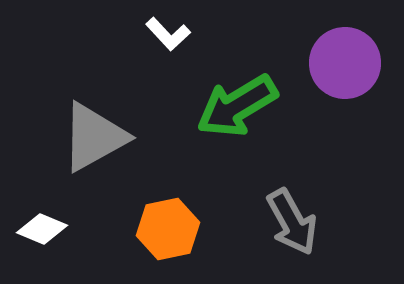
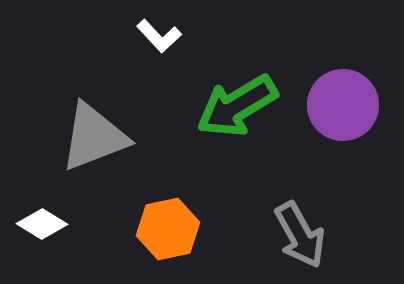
white L-shape: moved 9 px left, 2 px down
purple circle: moved 2 px left, 42 px down
gray triangle: rotated 8 degrees clockwise
gray arrow: moved 8 px right, 13 px down
white diamond: moved 5 px up; rotated 9 degrees clockwise
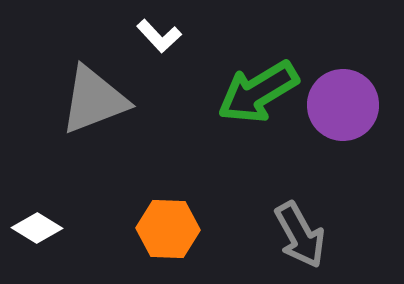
green arrow: moved 21 px right, 14 px up
gray triangle: moved 37 px up
white diamond: moved 5 px left, 4 px down
orange hexagon: rotated 14 degrees clockwise
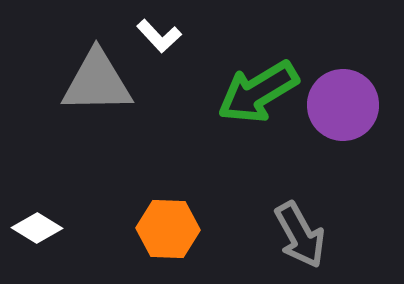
gray triangle: moved 3 px right, 18 px up; rotated 20 degrees clockwise
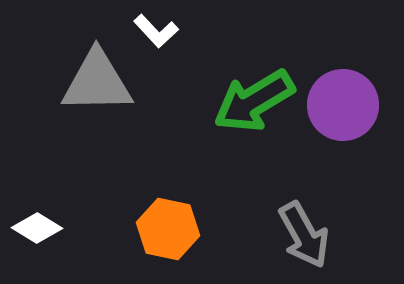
white L-shape: moved 3 px left, 5 px up
green arrow: moved 4 px left, 9 px down
orange hexagon: rotated 10 degrees clockwise
gray arrow: moved 4 px right
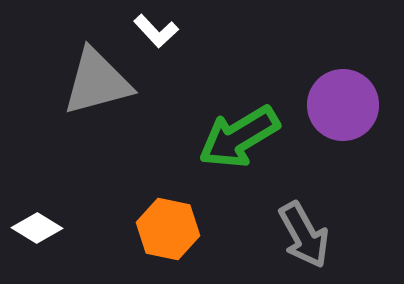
gray triangle: rotated 14 degrees counterclockwise
green arrow: moved 15 px left, 36 px down
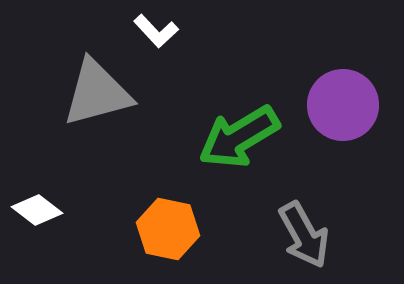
gray triangle: moved 11 px down
white diamond: moved 18 px up; rotated 6 degrees clockwise
